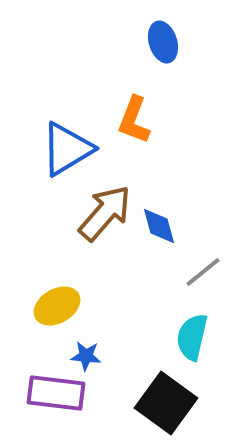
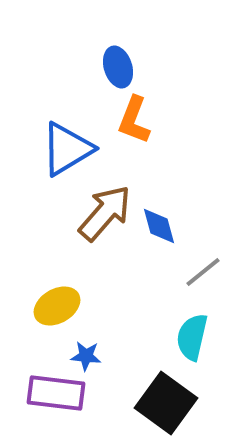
blue ellipse: moved 45 px left, 25 px down
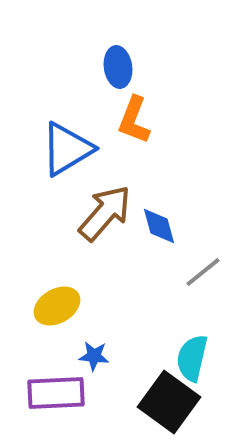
blue ellipse: rotated 9 degrees clockwise
cyan semicircle: moved 21 px down
blue star: moved 8 px right
purple rectangle: rotated 10 degrees counterclockwise
black square: moved 3 px right, 1 px up
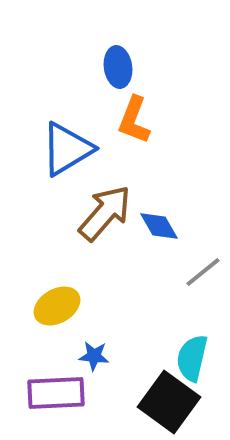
blue diamond: rotated 15 degrees counterclockwise
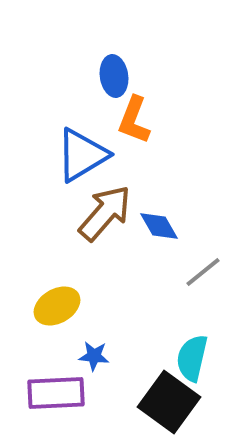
blue ellipse: moved 4 px left, 9 px down
blue triangle: moved 15 px right, 6 px down
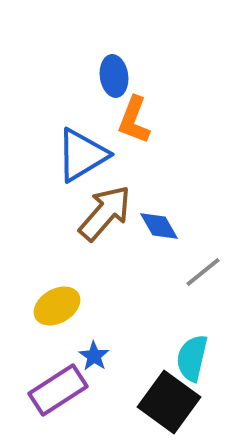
blue star: rotated 28 degrees clockwise
purple rectangle: moved 2 px right, 3 px up; rotated 30 degrees counterclockwise
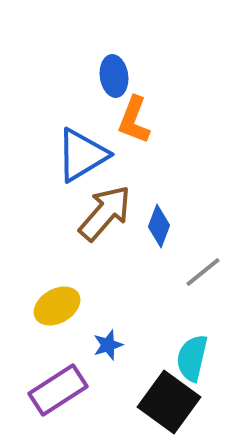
blue diamond: rotated 51 degrees clockwise
blue star: moved 14 px right, 11 px up; rotated 20 degrees clockwise
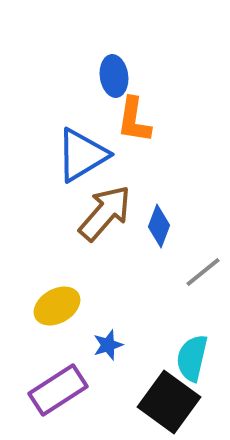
orange L-shape: rotated 12 degrees counterclockwise
